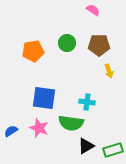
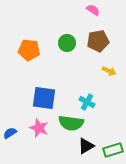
brown pentagon: moved 1 px left, 4 px up; rotated 10 degrees counterclockwise
orange pentagon: moved 4 px left, 1 px up; rotated 15 degrees clockwise
yellow arrow: rotated 48 degrees counterclockwise
cyan cross: rotated 21 degrees clockwise
blue semicircle: moved 1 px left, 2 px down
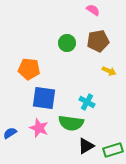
orange pentagon: moved 19 px down
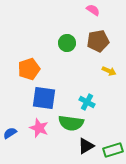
orange pentagon: rotated 25 degrees counterclockwise
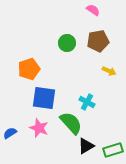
green semicircle: rotated 140 degrees counterclockwise
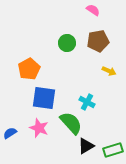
orange pentagon: rotated 10 degrees counterclockwise
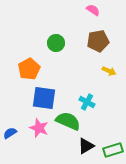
green circle: moved 11 px left
green semicircle: moved 3 px left, 2 px up; rotated 25 degrees counterclockwise
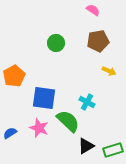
orange pentagon: moved 15 px left, 7 px down
green semicircle: rotated 20 degrees clockwise
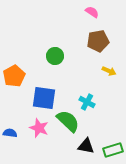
pink semicircle: moved 1 px left, 2 px down
green circle: moved 1 px left, 13 px down
blue semicircle: rotated 40 degrees clockwise
black triangle: rotated 42 degrees clockwise
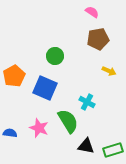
brown pentagon: moved 2 px up
blue square: moved 1 px right, 10 px up; rotated 15 degrees clockwise
green semicircle: rotated 15 degrees clockwise
